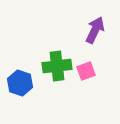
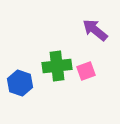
purple arrow: rotated 76 degrees counterclockwise
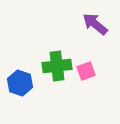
purple arrow: moved 6 px up
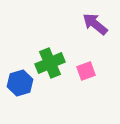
green cross: moved 7 px left, 3 px up; rotated 16 degrees counterclockwise
blue hexagon: rotated 25 degrees clockwise
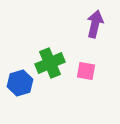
purple arrow: rotated 64 degrees clockwise
pink square: rotated 30 degrees clockwise
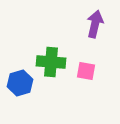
green cross: moved 1 px right, 1 px up; rotated 28 degrees clockwise
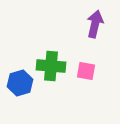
green cross: moved 4 px down
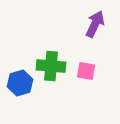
purple arrow: rotated 12 degrees clockwise
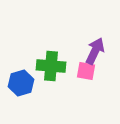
purple arrow: moved 27 px down
blue hexagon: moved 1 px right
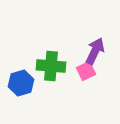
pink square: rotated 36 degrees counterclockwise
